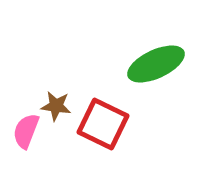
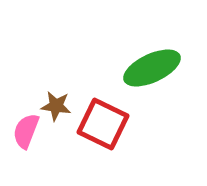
green ellipse: moved 4 px left, 4 px down
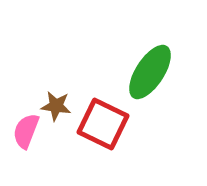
green ellipse: moved 2 px left, 4 px down; rotated 32 degrees counterclockwise
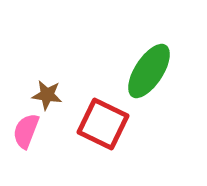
green ellipse: moved 1 px left, 1 px up
brown star: moved 9 px left, 11 px up
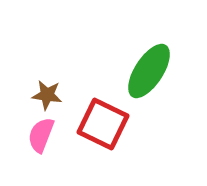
pink semicircle: moved 15 px right, 4 px down
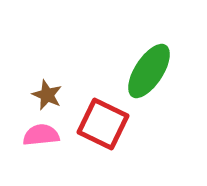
brown star: rotated 16 degrees clockwise
pink semicircle: rotated 63 degrees clockwise
